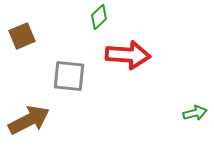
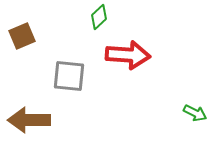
green arrow: rotated 40 degrees clockwise
brown arrow: rotated 153 degrees counterclockwise
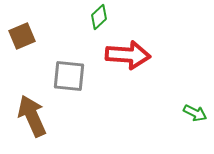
brown arrow: moved 3 px right, 4 px up; rotated 66 degrees clockwise
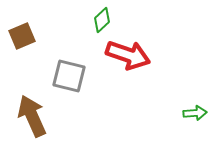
green diamond: moved 3 px right, 3 px down
red arrow: rotated 15 degrees clockwise
gray square: rotated 8 degrees clockwise
green arrow: rotated 30 degrees counterclockwise
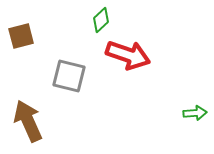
green diamond: moved 1 px left
brown square: moved 1 px left; rotated 8 degrees clockwise
brown arrow: moved 4 px left, 5 px down
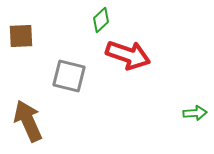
brown square: rotated 12 degrees clockwise
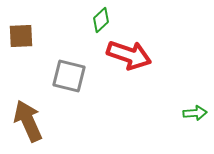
red arrow: moved 1 px right
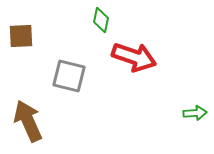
green diamond: rotated 35 degrees counterclockwise
red arrow: moved 5 px right, 2 px down
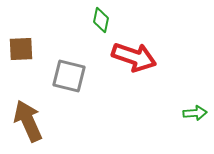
brown square: moved 13 px down
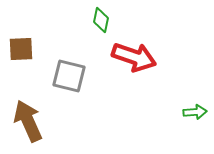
green arrow: moved 1 px up
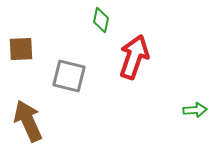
red arrow: rotated 90 degrees counterclockwise
green arrow: moved 2 px up
